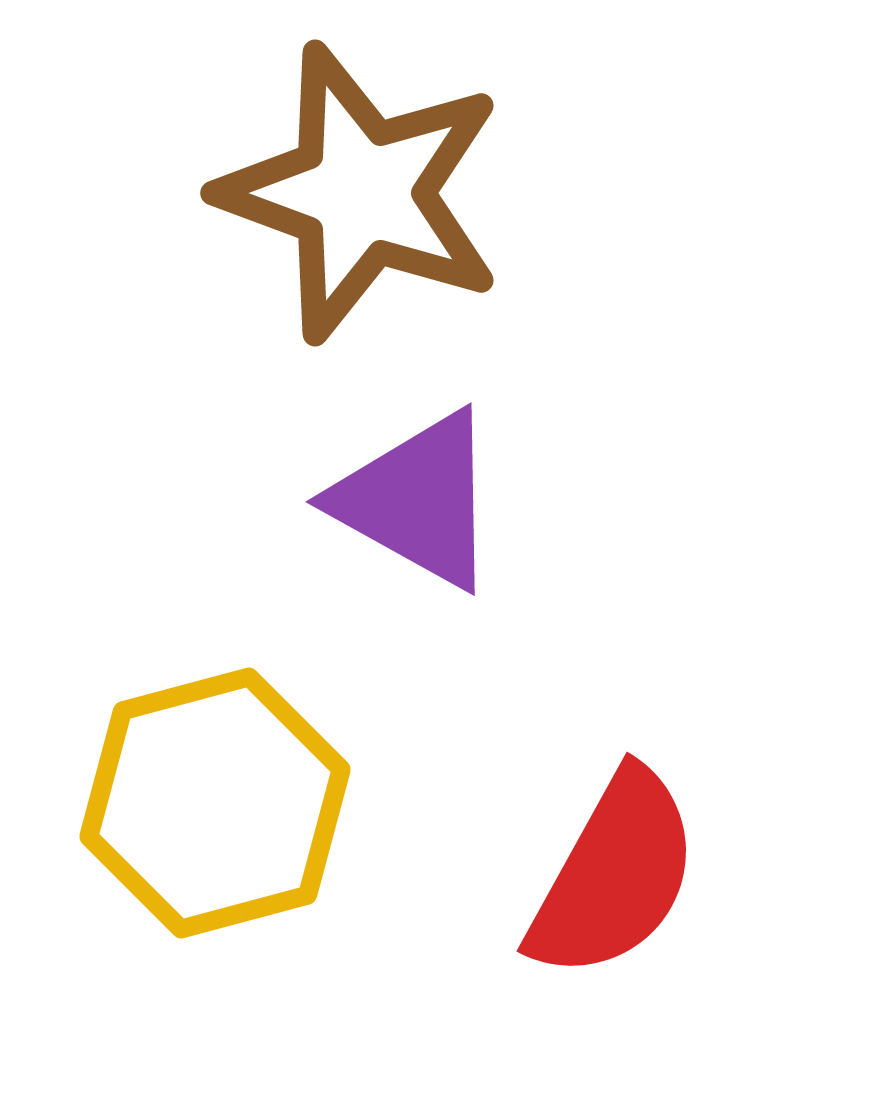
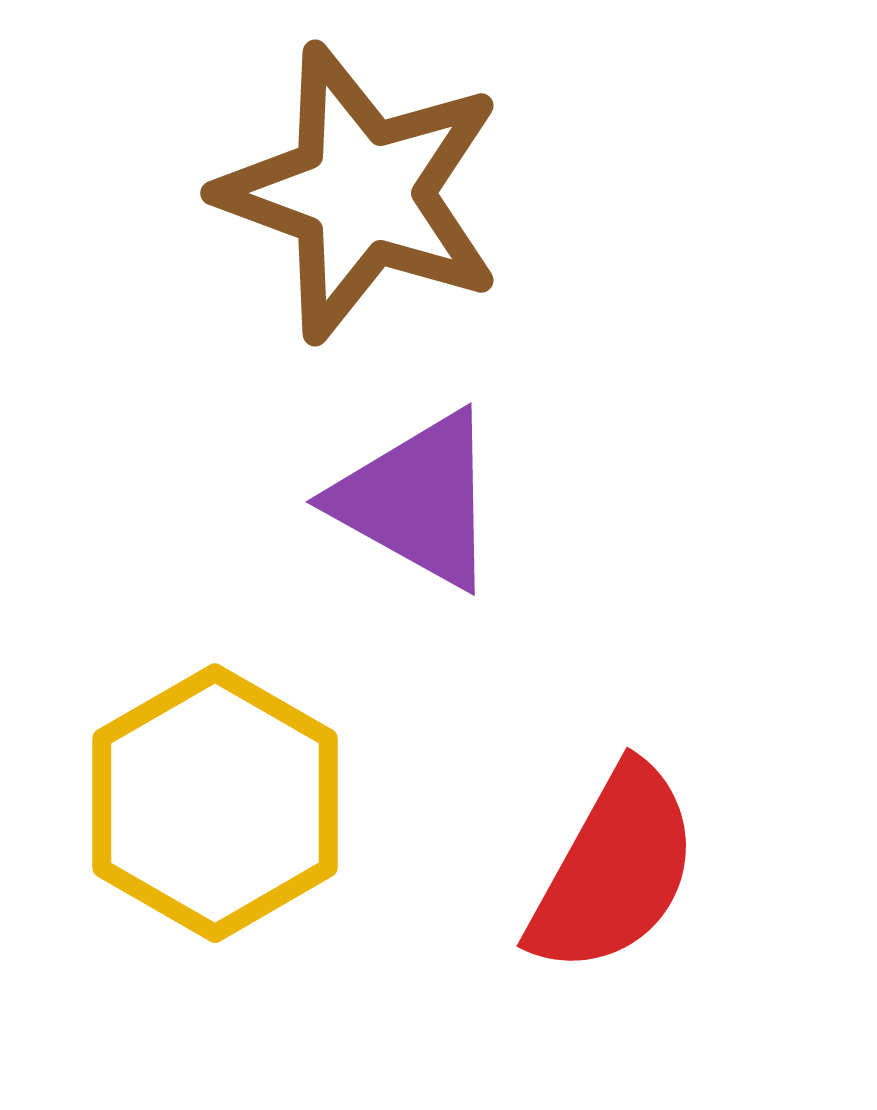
yellow hexagon: rotated 15 degrees counterclockwise
red semicircle: moved 5 px up
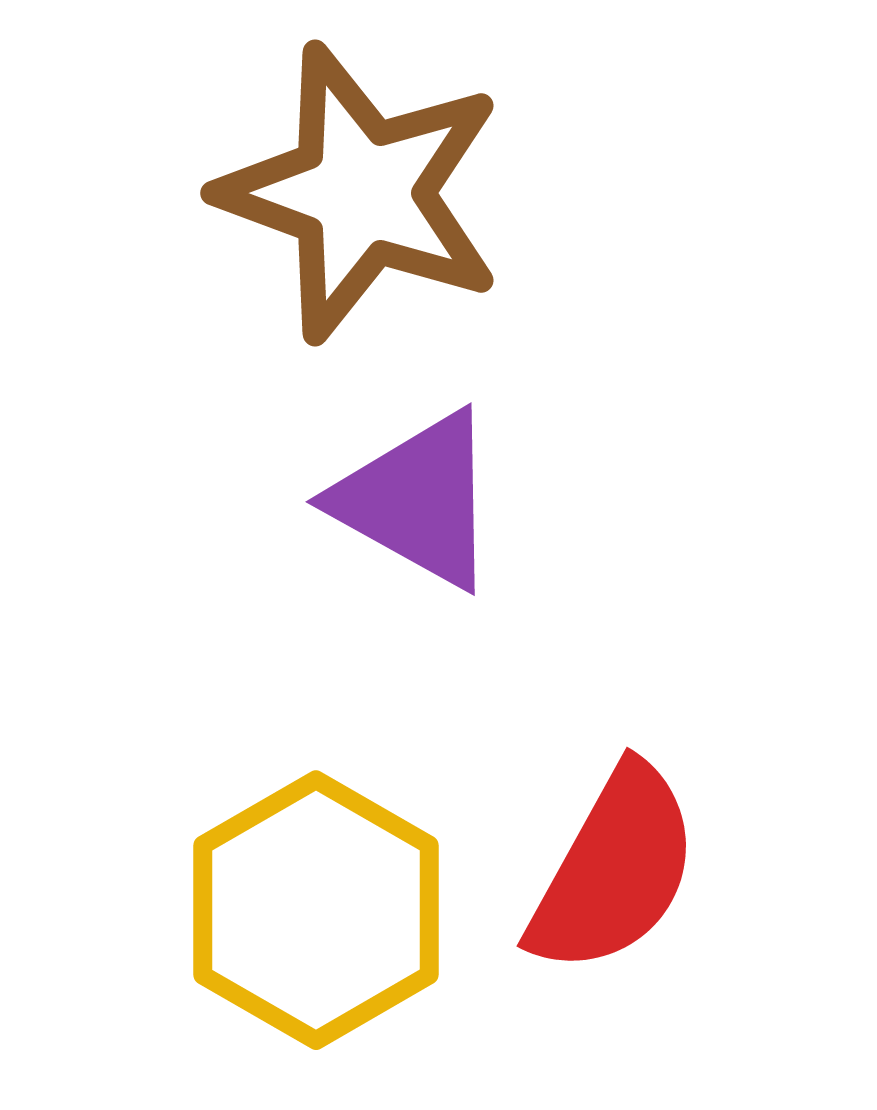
yellow hexagon: moved 101 px right, 107 px down
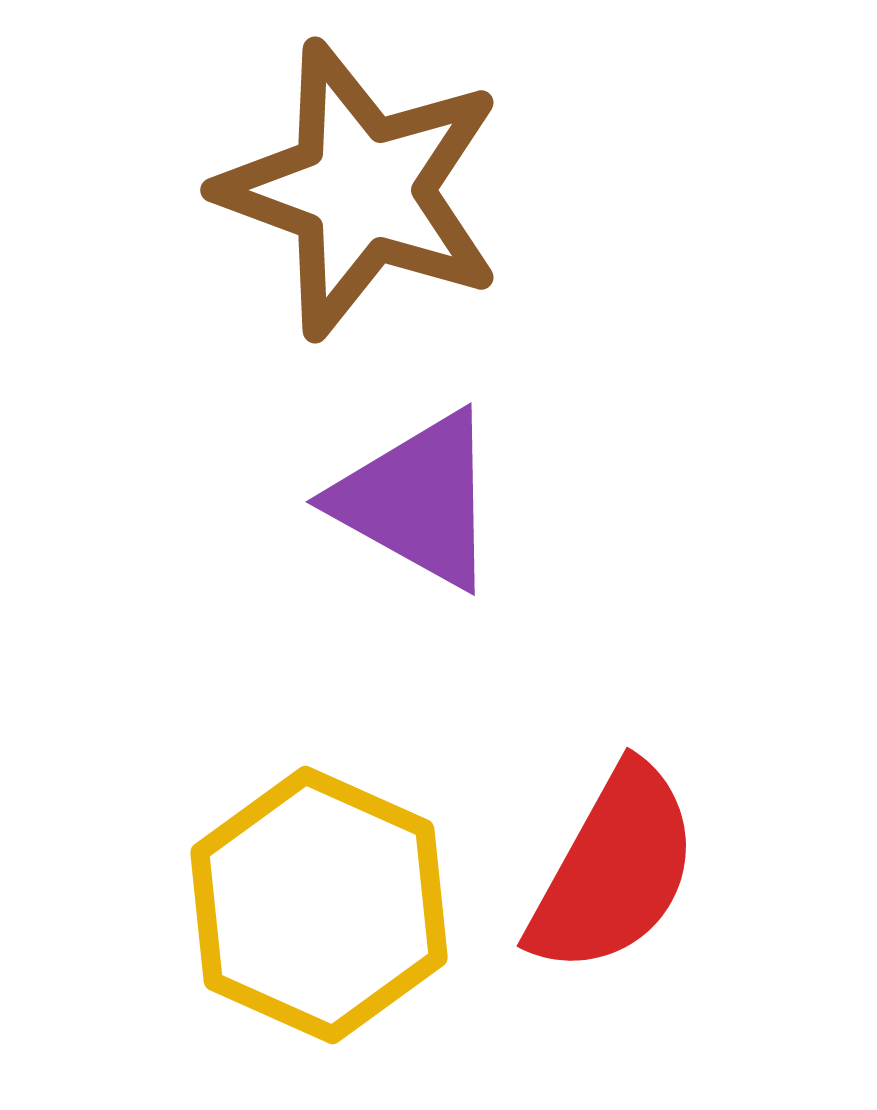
brown star: moved 3 px up
yellow hexagon: moved 3 px right, 5 px up; rotated 6 degrees counterclockwise
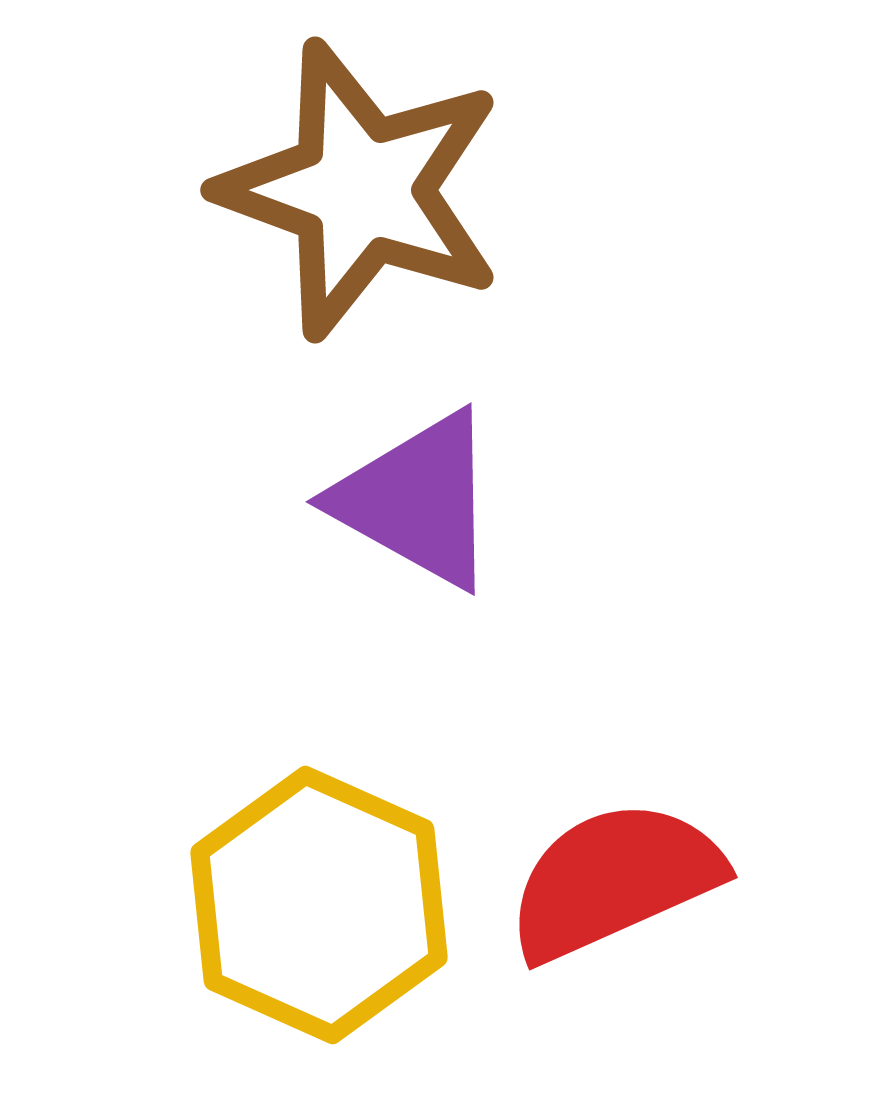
red semicircle: moved 10 px down; rotated 143 degrees counterclockwise
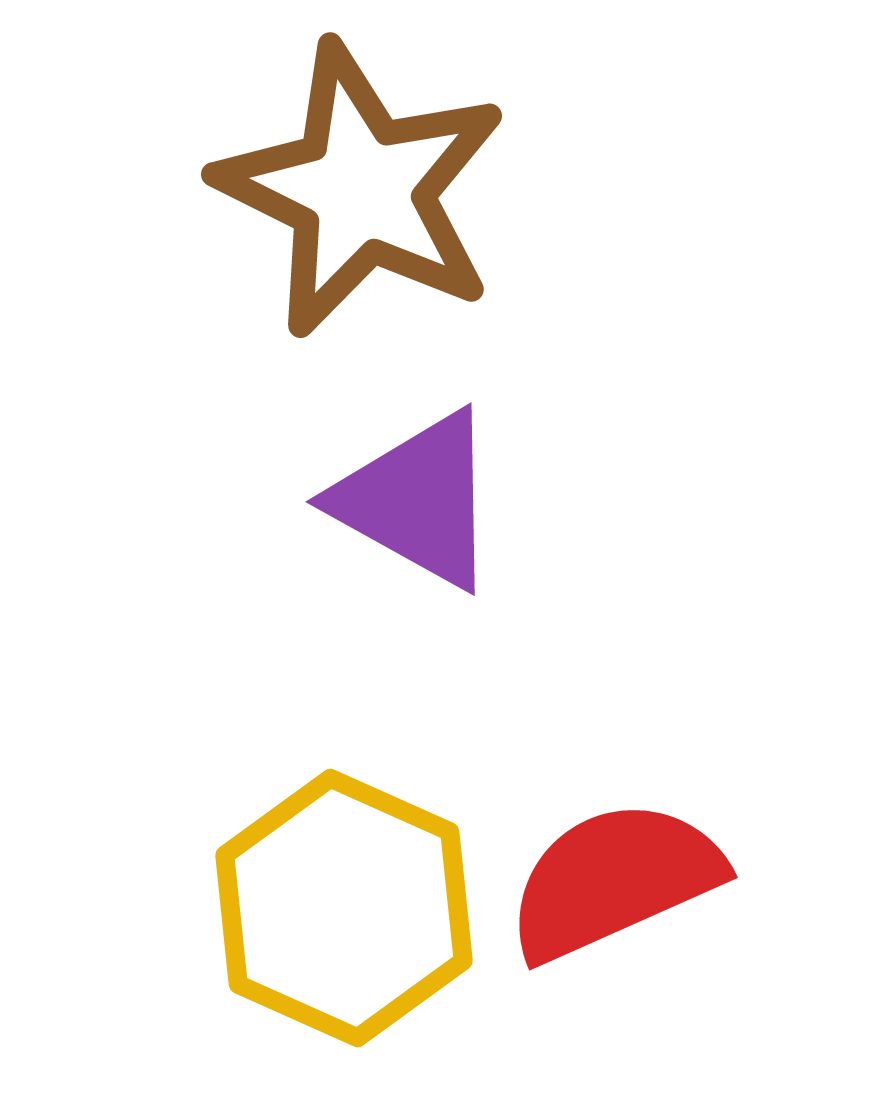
brown star: rotated 6 degrees clockwise
yellow hexagon: moved 25 px right, 3 px down
